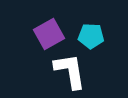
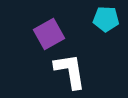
cyan pentagon: moved 15 px right, 17 px up
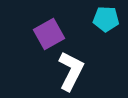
white L-shape: moved 1 px right; rotated 36 degrees clockwise
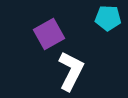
cyan pentagon: moved 2 px right, 1 px up
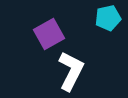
cyan pentagon: rotated 15 degrees counterclockwise
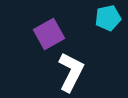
white L-shape: moved 1 px down
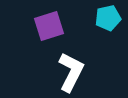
purple square: moved 8 px up; rotated 12 degrees clockwise
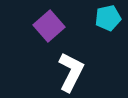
purple square: rotated 24 degrees counterclockwise
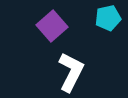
purple square: moved 3 px right
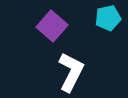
purple square: rotated 8 degrees counterclockwise
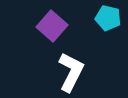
cyan pentagon: rotated 25 degrees clockwise
